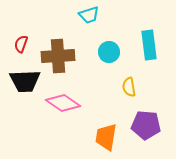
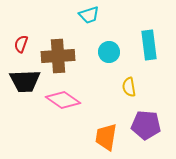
pink diamond: moved 3 px up
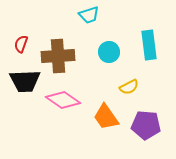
yellow semicircle: rotated 108 degrees counterclockwise
orange trapezoid: moved 20 px up; rotated 44 degrees counterclockwise
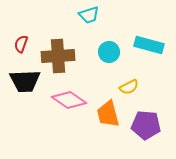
cyan rectangle: rotated 68 degrees counterclockwise
pink diamond: moved 6 px right
orange trapezoid: moved 2 px right, 3 px up; rotated 20 degrees clockwise
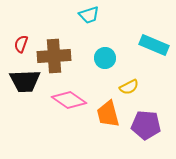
cyan rectangle: moved 5 px right; rotated 8 degrees clockwise
cyan circle: moved 4 px left, 6 px down
brown cross: moved 4 px left
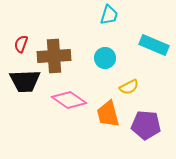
cyan trapezoid: moved 20 px right; rotated 55 degrees counterclockwise
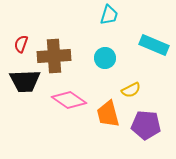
yellow semicircle: moved 2 px right, 3 px down
